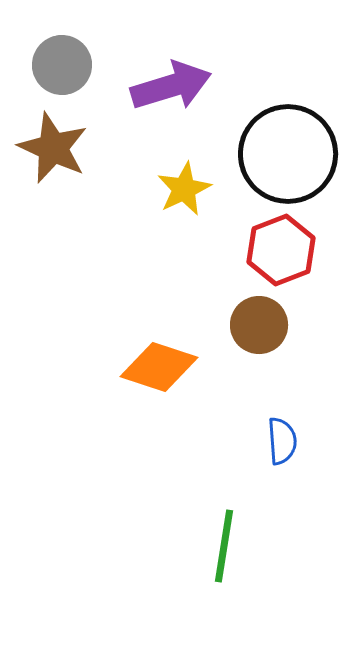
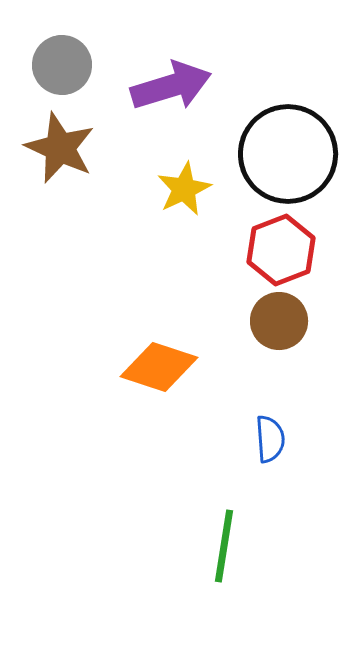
brown star: moved 7 px right
brown circle: moved 20 px right, 4 px up
blue semicircle: moved 12 px left, 2 px up
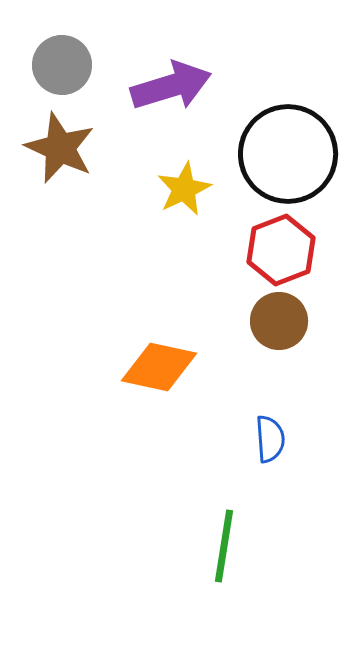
orange diamond: rotated 6 degrees counterclockwise
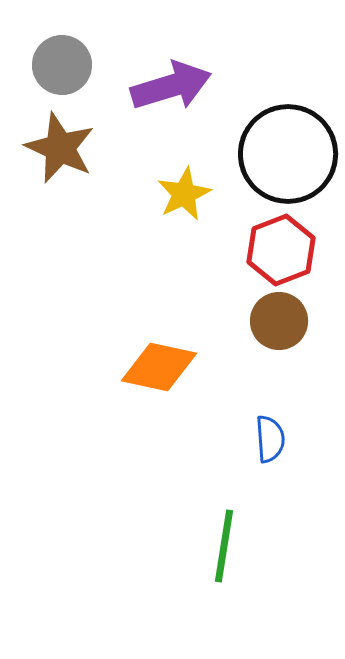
yellow star: moved 5 px down
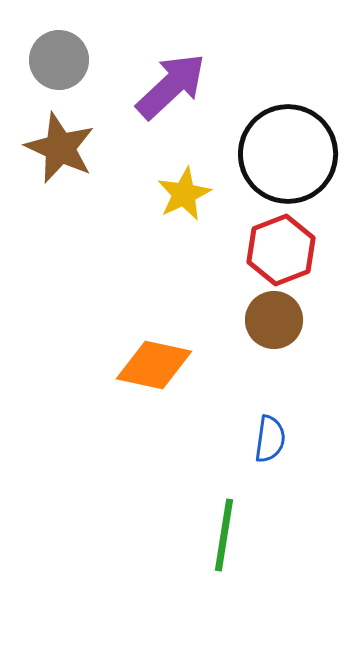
gray circle: moved 3 px left, 5 px up
purple arrow: rotated 26 degrees counterclockwise
brown circle: moved 5 px left, 1 px up
orange diamond: moved 5 px left, 2 px up
blue semicircle: rotated 12 degrees clockwise
green line: moved 11 px up
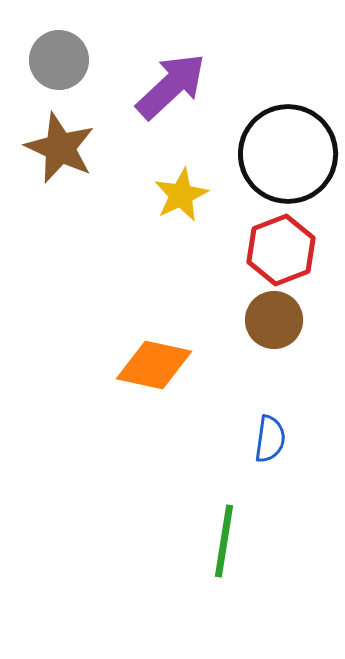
yellow star: moved 3 px left, 1 px down
green line: moved 6 px down
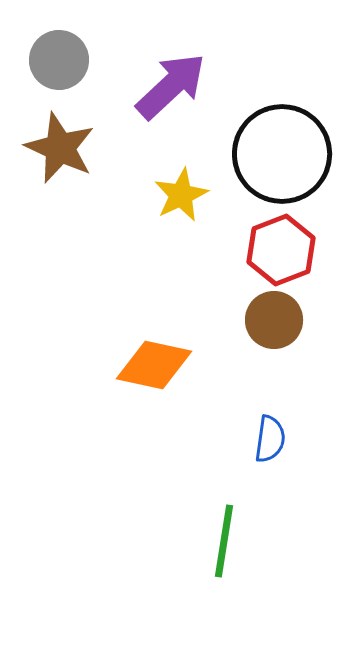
black circle: moved 6 px left
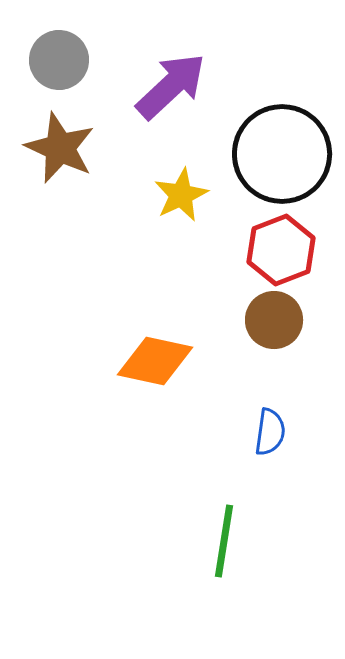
orange diamond: moved 1 px right, 4 px up
blue semicircle: moved 7 px up
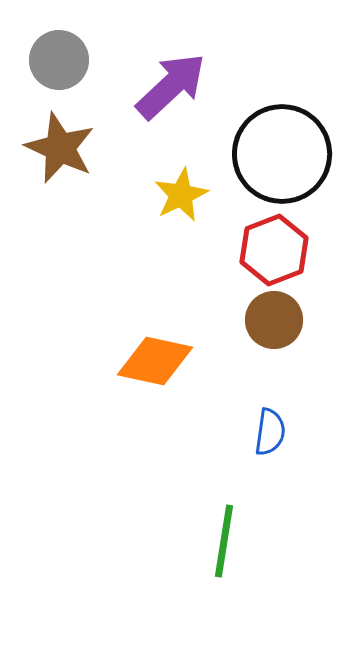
red hexagon: moved 7 px left
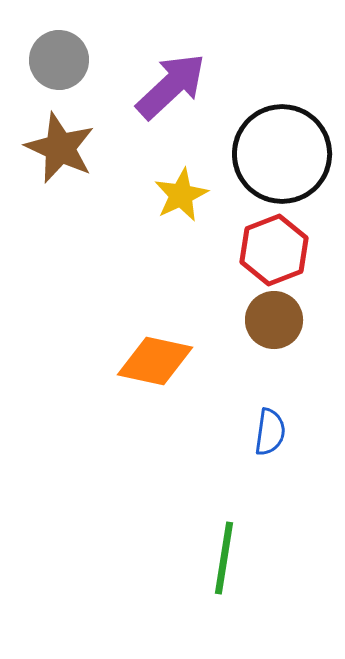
green line: moved 17 px down
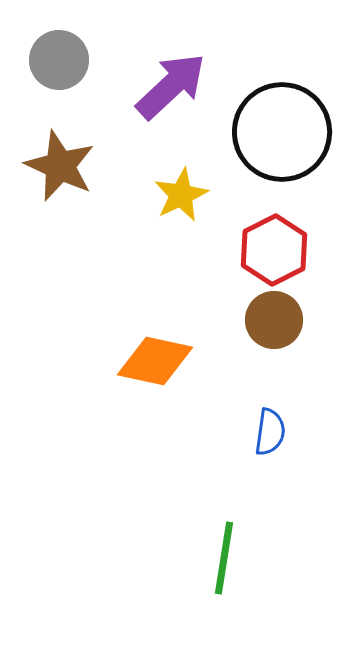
brown star: moved 18 px down
black circle: moved 22 px up
red hexagon: rotated 6 degrees counterclockwise
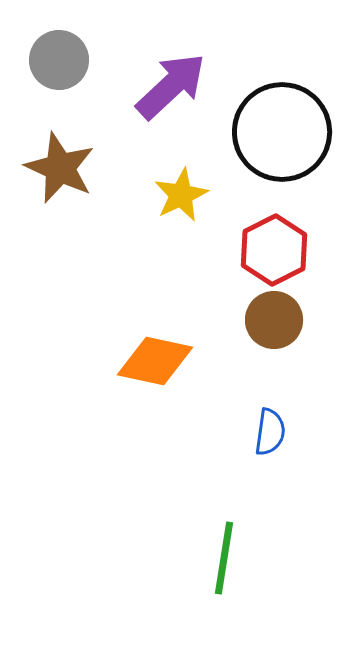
brown star: moved 2 px down
